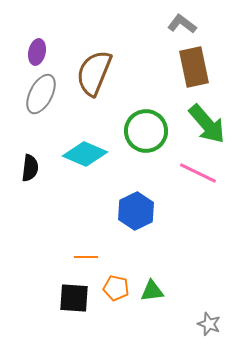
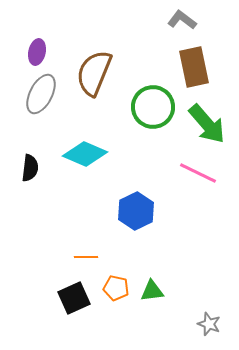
gray L-shape: moved 4 px up
green circle: moved 7 px right, 24 px up
black square: rotated 28 degrees counterclockwise
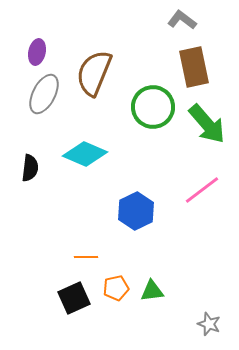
gray ellipse: moved 3 px right
pink line: moved 4 px right, 17 px down; rotated 63 degrees counterclockwise
orange pentagon: rotated 25 degrees counterclockwise
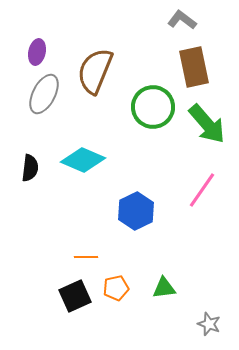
brown semicircle: moved 1 px right, 2 px up
cyan diamond: moved 2 px left, 6 px down
pink line: rotated 18 degrees counterclockwise
green triangle: moved 12 px right, 3 px up
black square: moved 1 px right, 2 px up
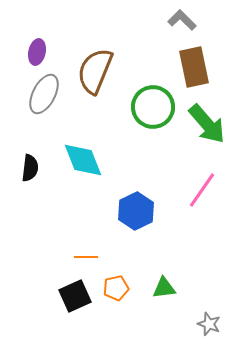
gray L-shape: rotated 8 degrees clockwise
cyan diamond: rotated 45 degrees clockwise
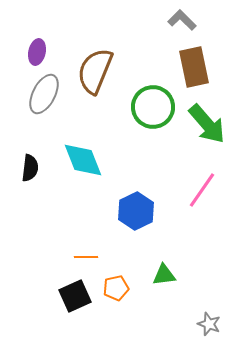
green triangle: moved 13 px up
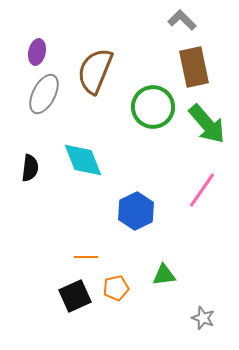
gray star: moved 6 px left, 6 px up
